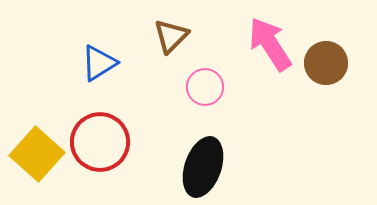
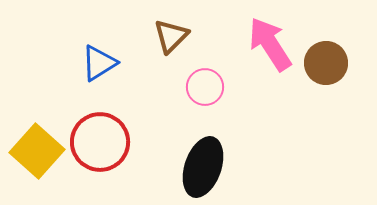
yellow square: moved 3 px up
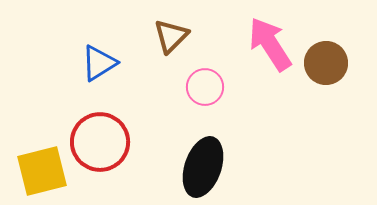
yellow square: moved 5 px right, 20 px down; rotated 34 degrees clockwise
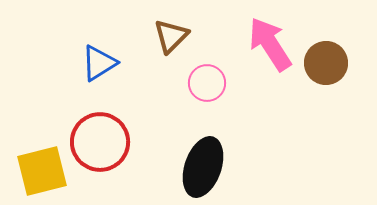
pink circle: moved 2 px right, 4 px up
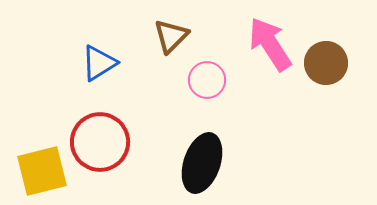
pink circle: moved 3 px up
black ellipse: moved 1 px left, 4 px up
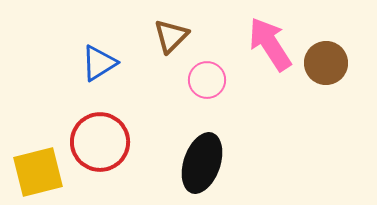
yellow square: moved 4 px left, 1 px down
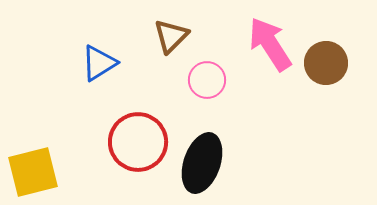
red circle: moved 38 px right
yellow square: moved 5 px left
